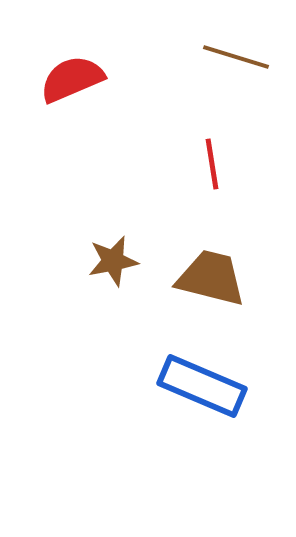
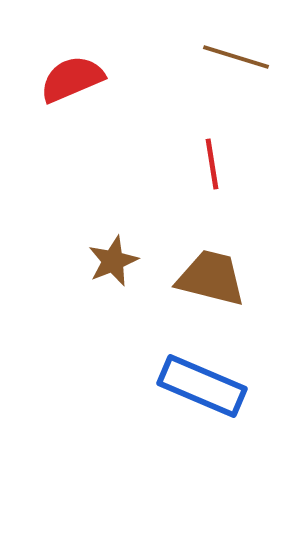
brown star: rotated 12 degrees counterclockwise
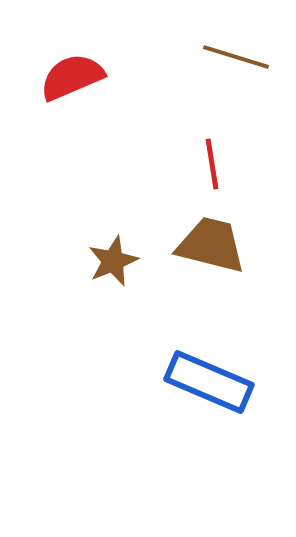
red semicircle: moved 2 px up
brown trapezoid: moved 33 px up
blue rectangle: moved 7 px right, 4 px up
